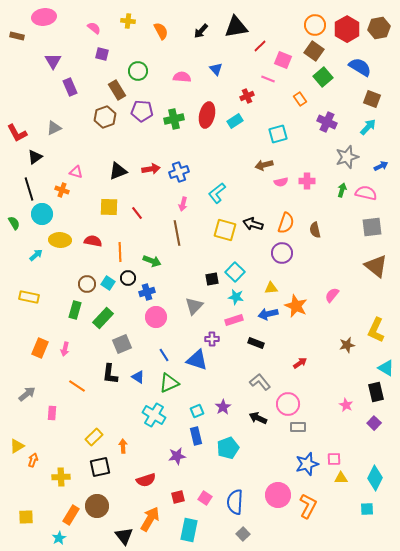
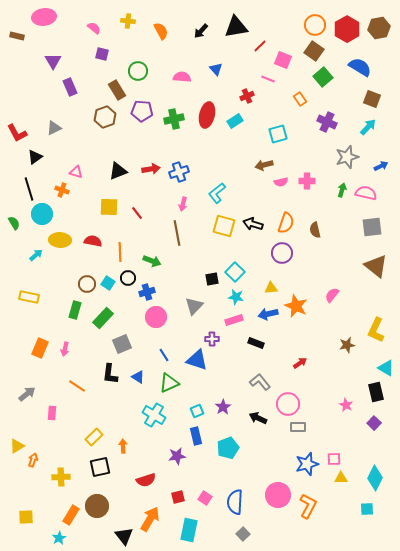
yellow square at (225, 230): moved 1 px left, 4 px up
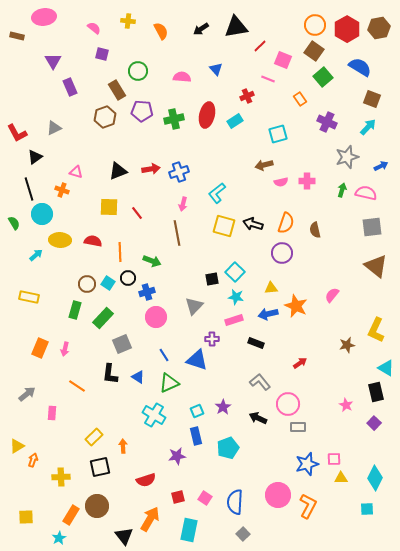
black arrow at (201, 31): moved 2 px up; rotated 14 degrees clockwise
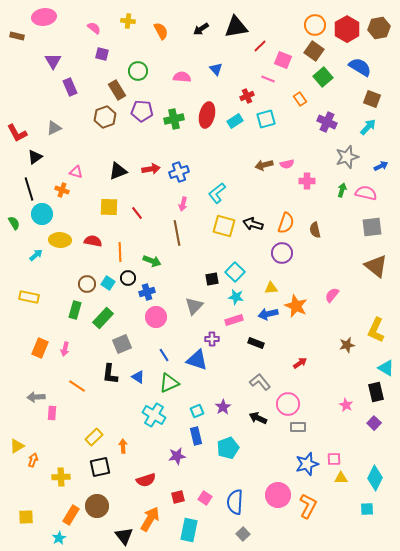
cyan square at (278, 134): moved 12 px left, 15 px up
pink semicircle at (281, 182): moved 6 px right, 18 px up
gray arrow at (27, 394): moved 9 px right, 3 px down; rotated 144 degrees counterclockwise
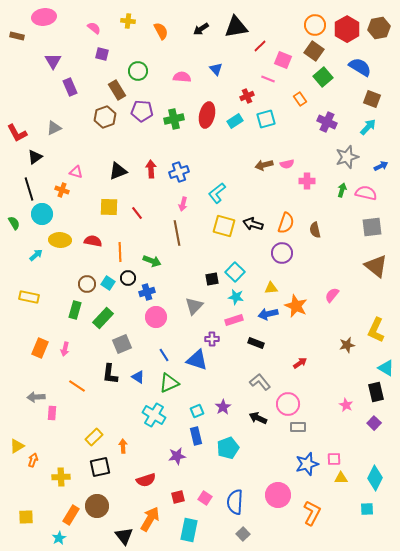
red arrow at (151, 169): rotated 84 degrees counterclockwise
orange L-shape at (308, 506): moved 4 px right, 7 px down
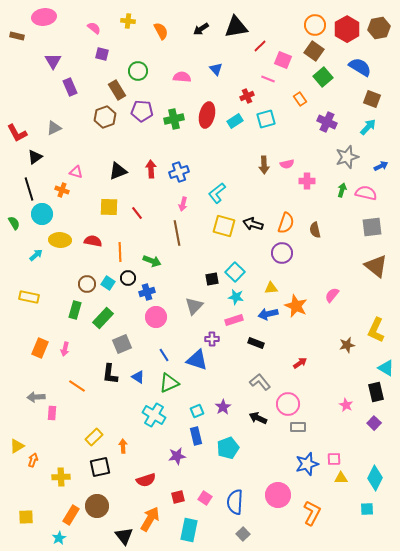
brown arrow at (264, 165): rotated 78 degrees counterclockwise
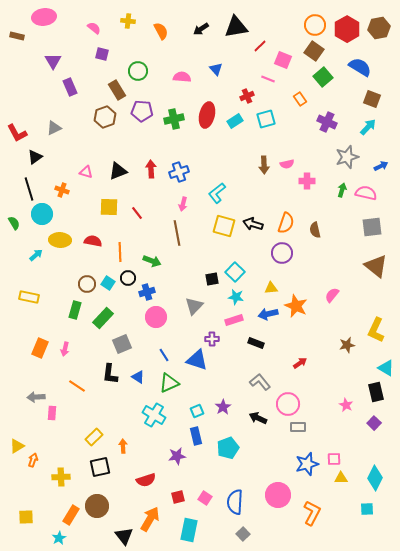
pink triangle at (76, 172): moved 10 px right
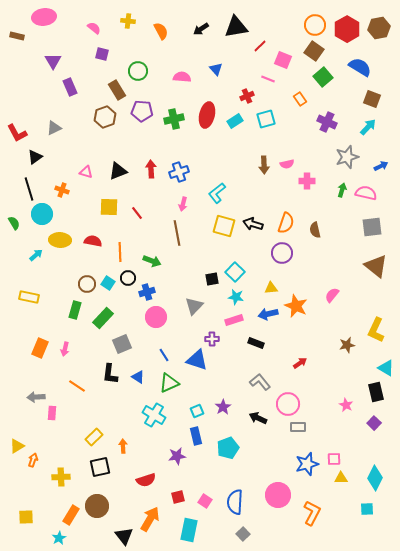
pink square at (205, 498): moved 3 px down
